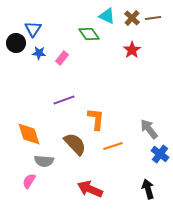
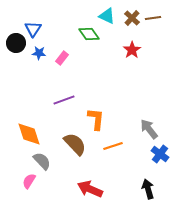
gray semicircle: moved 2 px left; rotated 138 degrees counterclockwise
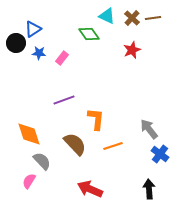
blue triangle: rotated 24 degrees clockwise
red star: rotated 12 degrees clockwise
black arrow: moved 1 px right; rotated 12 degrees clockwise
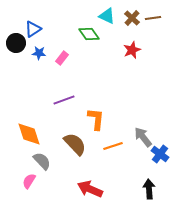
gray arrow: moved 6 px left, 8 px down
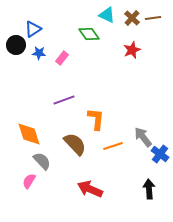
cyan triangle: moved 1 px up
black circle: moved 2 px down
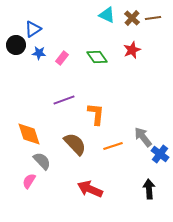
green diamond: moved 8 px right, 23 px down
orange L-shape: moved 5 px up
